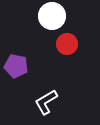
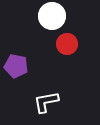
white L-shape: rotated 20 degrees clockwise
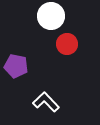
white circle: moved 1 px left
white L-shape: rotated 56 degrees clockwise
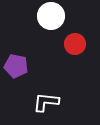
red circle: moved 8 px right
white L-shape: rotated 40 degrees counterclockwise
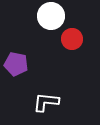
red circle: moved 3 px left, 5 px up
purple pentagon: moved 2 px up
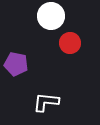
red circle: moved 2 px left, 4 px down
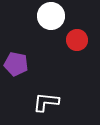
red circle: moved 7 px right, 3 px up
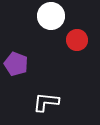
purple pentagon: rotated 10 degrees clockwise
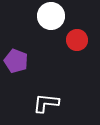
purple pentagon: moved 3 px up
white L-shape: moved 1 px down
